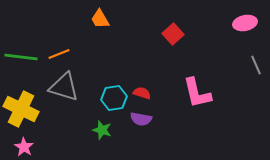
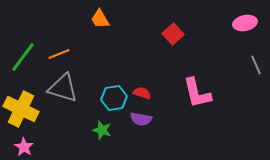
green line: moved 2 px right; rotated 60 degrees counterclockwise
gray triangle: moved 1 px left, 1 px down
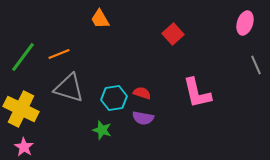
pink ellipse: rotated 60 degrees counterclockwise
gray triangle: moved 6 px right
purple semicircle: moved 2 px right, 1 px up
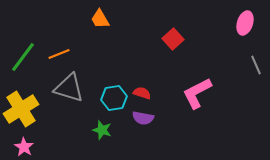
red square: moved 5 px down
pink L-shape: rotated 76 degrees clockwise
yellow cross: rotated 32 degrees clockwise
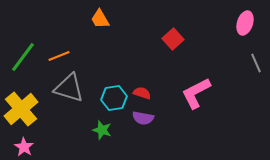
orange line: moved 2 px down
gray line: moved 2 px up
pink L-shape: moved 1 px left
yellow cross: rotated 8 degrees counterclockwise
